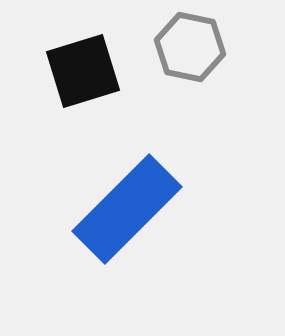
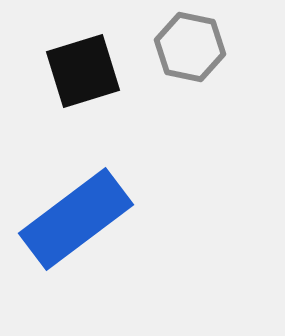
blue rectangle: moved 51 px left, 10 px down; rotated 8 degrees clockwise
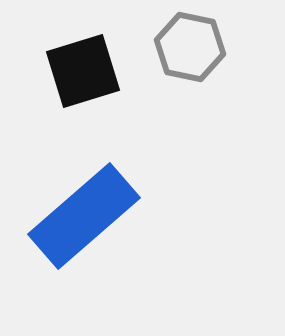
blue rectangle: moved 8 px right, 3 px up; rotated 4 degrees counterclockwise
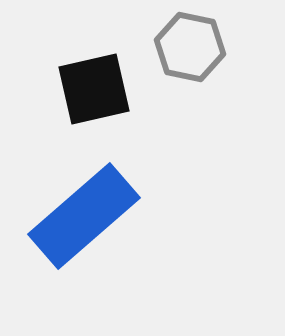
black square: moved 11 px right, 18 px down; rotated 4 degrees clockwise
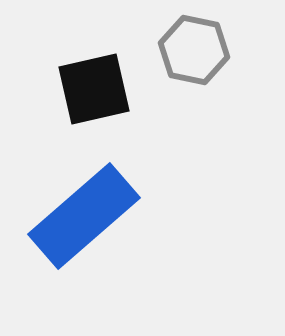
gray hexagon: moved 4 px right, 3 px down
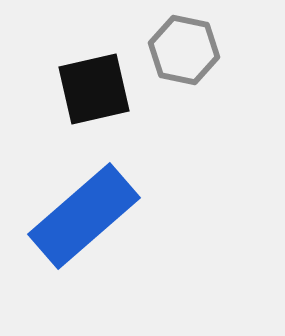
gray hexagon: moved 10 px left
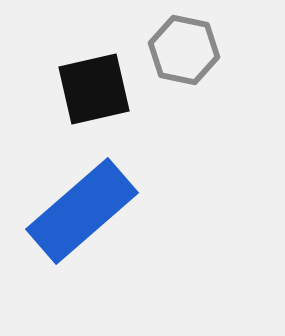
blue rectangle: moved 2 px left, 5 px up
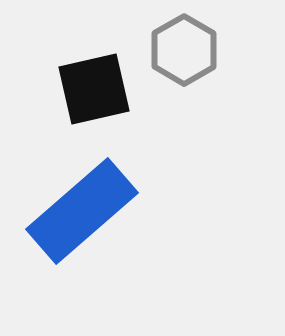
gray hexagon: rotated 18 degrees clockwise
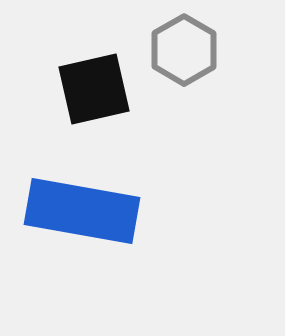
blue rectangle: rotated 51 degrees clockwise
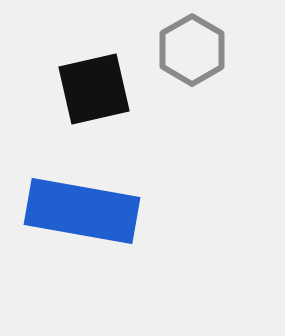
gray hexagon: moved 8 px right
